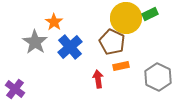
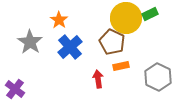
orange star: moved 5 px right, 2 px up
gray star: moved 5 px left
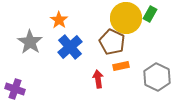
green rectangle: rotated 35 degrees counterclockwise
gray hexagon: moved 1 px left
purple cross: rotated 18 degrees counterclockwise
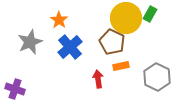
gray star: rotated 15 degrees clockwise
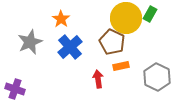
orange star: moved 2 px right, 1 px up
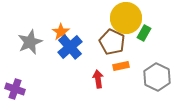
green rectangle: moved 6 px left, 19 px down
orange star: moved 13 px down
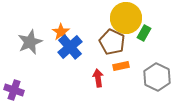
red arrow: moved 1 px up
purple cross: moved 1 px left, 1 px down
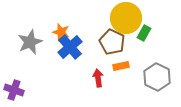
orange star: rotated 18 degrees counterclockwise
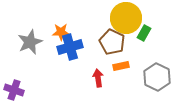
orange star: rotated 18 degrees counterclockwise
blue cross: rotated 25 degrees clockwise
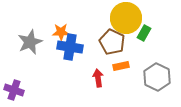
blue cross: rotated 25 degrees clockwise
